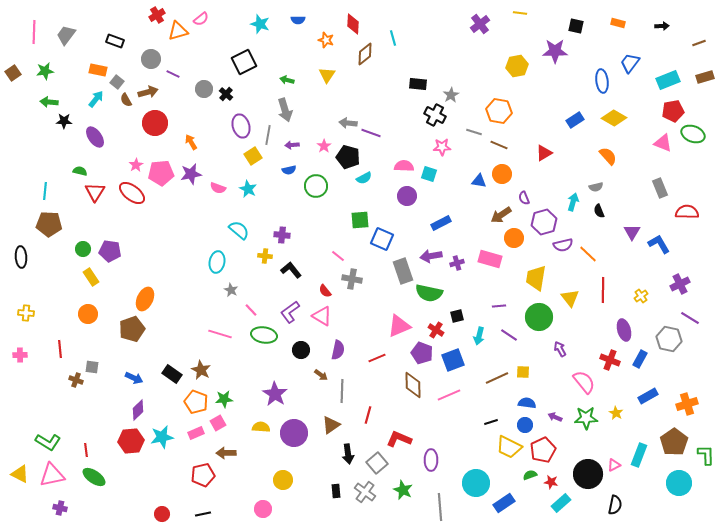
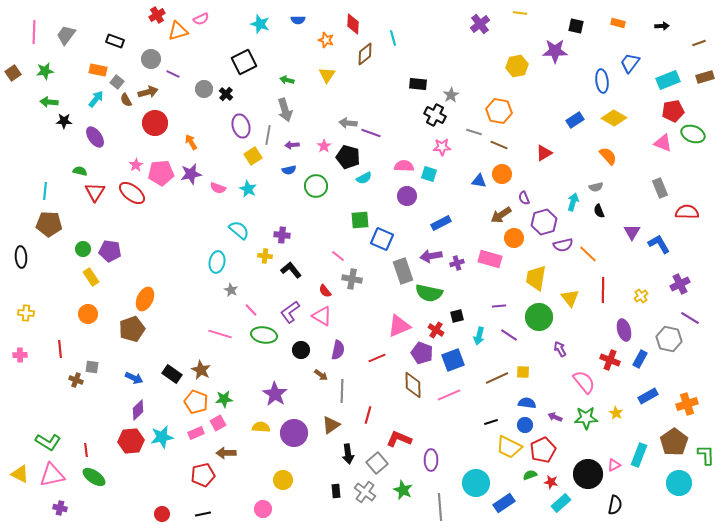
pink semicircle at (201, 19): rotated 14 degrees clockwise
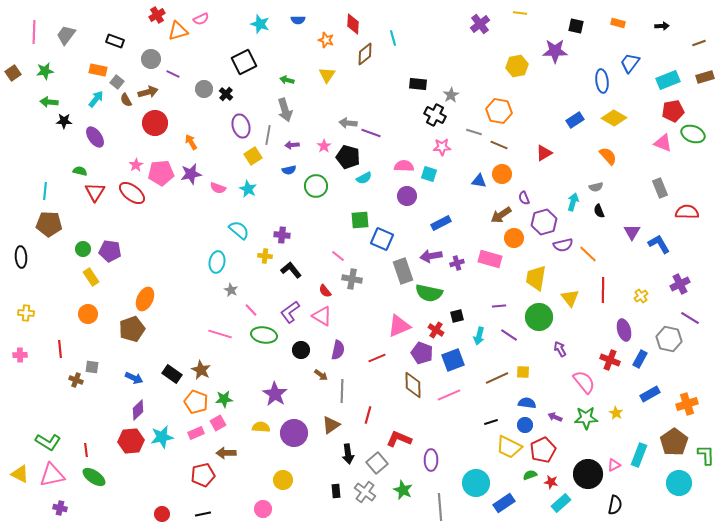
blue rectangle at (648, 396): moved 2 px right, 2 px up
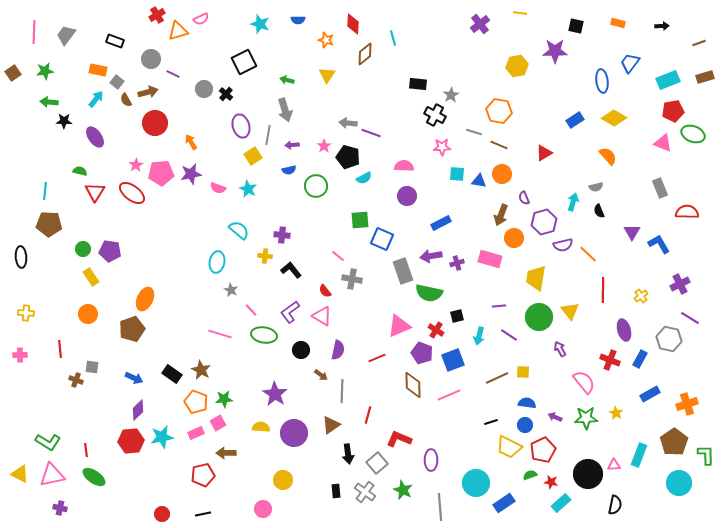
cyan square at (429, 174): moved 28 px right; rotated 14 degrees counterclockwise
brown arrow at (501, 215): rotated 35 degrees counterclockwise
yellow triangle at (570, 298): moved 13 px down
pink triangle at (614, 465): rotated 24 degrees clockwise
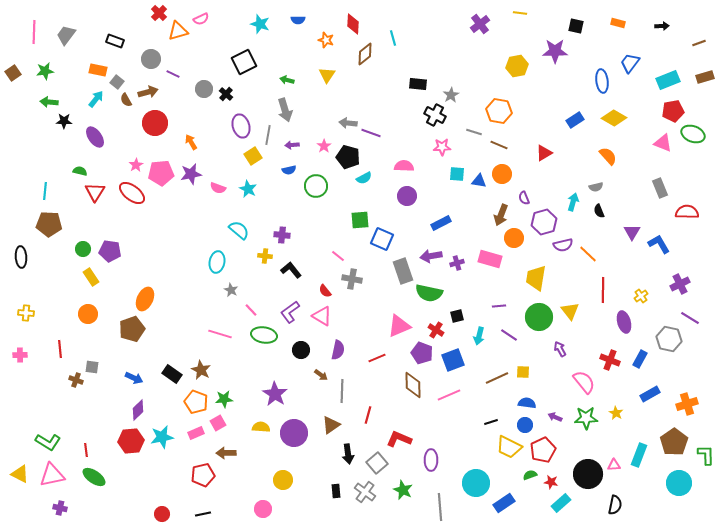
red cross at (157, 15): moved 2 px right, 2 px up; rotated 14 degrees counterclockwise
purple ellipse at (624, 330): moved 8 px up
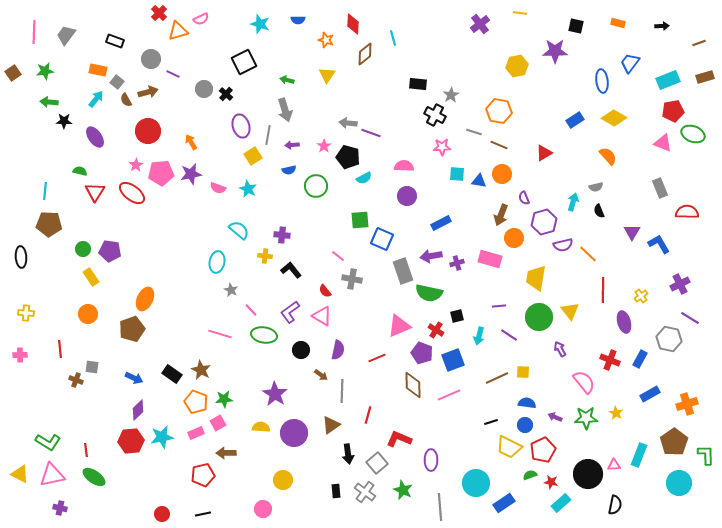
red circle at (155, 123): moved 7 px left, 8 px down
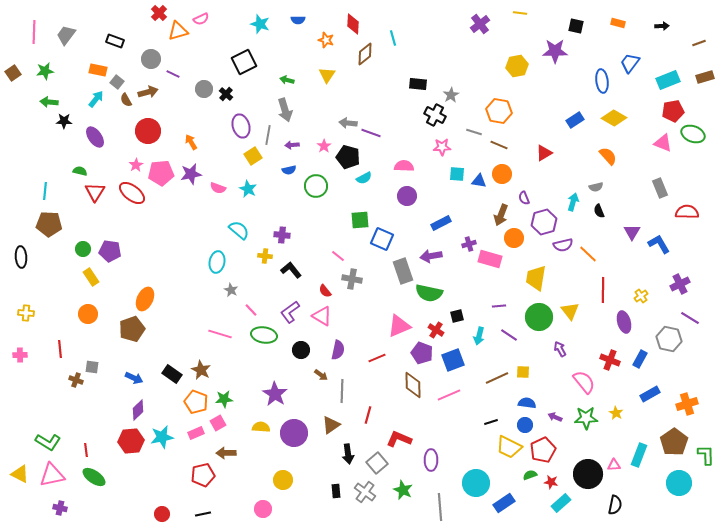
purple cross at (457, 263): moved 12 px right, 19 px up
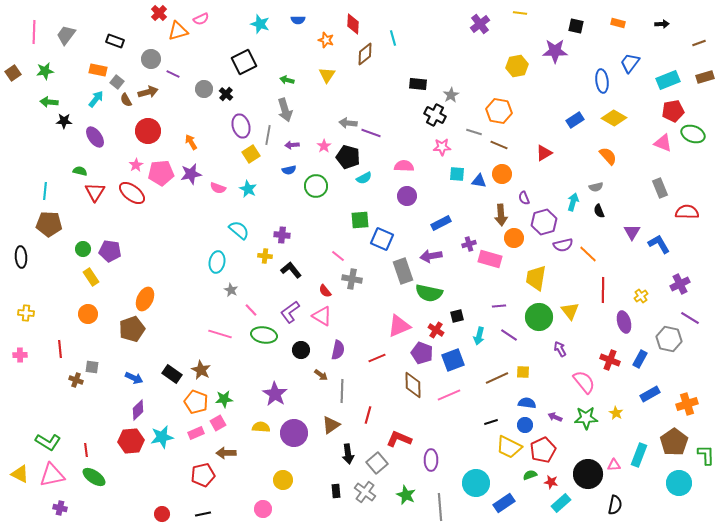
black arrow at (662, 26): moved 2 px up
yellow square at (253, 156): moved 2 px left, 2 px up
brown arrow at (501, 215): rotated 25 degrees counterclockwise
green star at (403, 490): moved 3 px right, 5 px down
